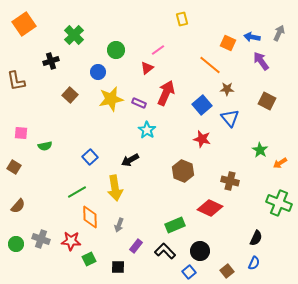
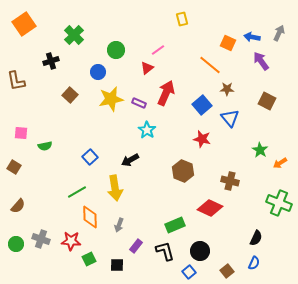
black L-shape at (165, 251): rotated 30 degrees clockwise
black square at (118, 267): moved 1 px left, 2 px up
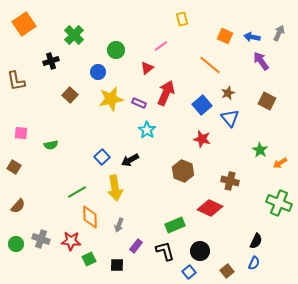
orange square at (228, 43): moved 3 px left, 7 px up
pink line at (158, 50): moved 3 px right, 4 px up
brown star at (227, 89): moved 1 px right, 4 px down; rotated 24 degrees counterclockwise
green semicircle at (45, 146): moved 6 px right, 1 px up
blue square at (90, 157): moved 12 px right
black semicircle at (256, 238): moved 3 px down
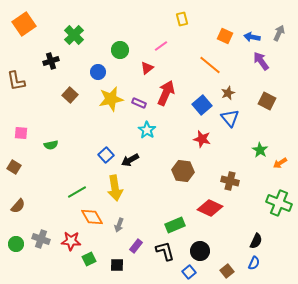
green circle at (116, 50): moved 4 px right
blue square at (102, 157): moved 4 px right, 2 px up
brown hexagon at (183, 171): rotated 15 degrees counterclockwise
orange diamond at (90, 217): moved 2 px right; rotated 30 degrees counterclockwise
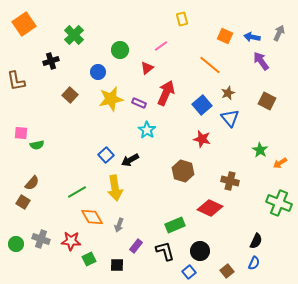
green semicircle at (51, 145): moved 14 px left
brown square at (14, 167): moved 9 px right, 35 px down
brown hexagon at (183, 171): rotated 10 degrees clockwise
brown semicircle at (18, 206): moved 14 px right, 23 px up
